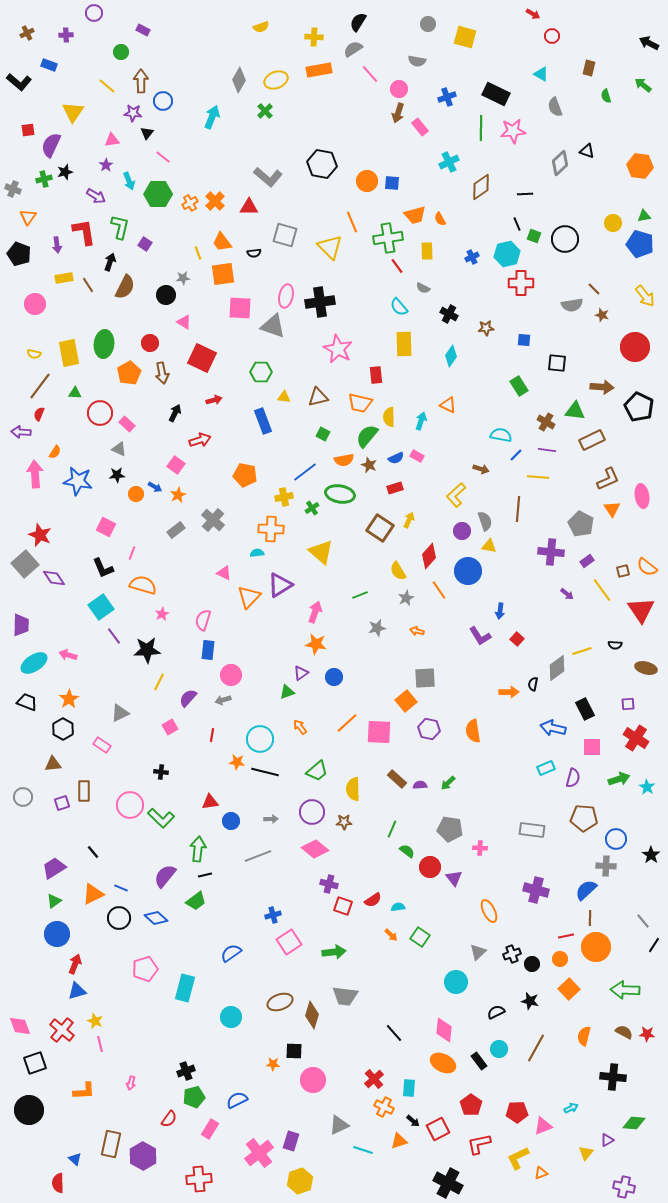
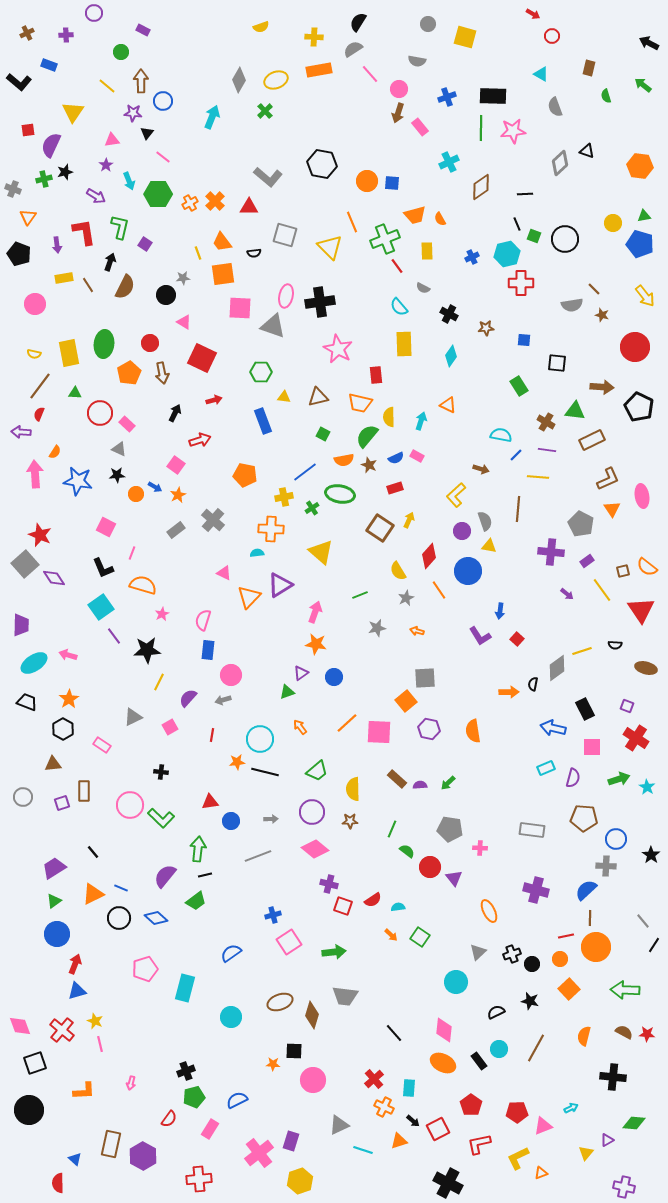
black rectangle at (496, 94): moved 3 px left, 2 px down; rotated 24 degrees counterclockwise
green cross at (388, 238): moved 3 px left, 1 px down; rotated 12 degrees counterclockwise
purple square at (628, 704): moved 1 px left, 2 px down; rotated 24 degrees clockwise
gray triangle at (120, 713): moved 13 px right, 4 px down
orange star at (237, 762): rotated 14 degrees counterclockwise
brown star at (344, 822): moved 6 px right, 1 px up
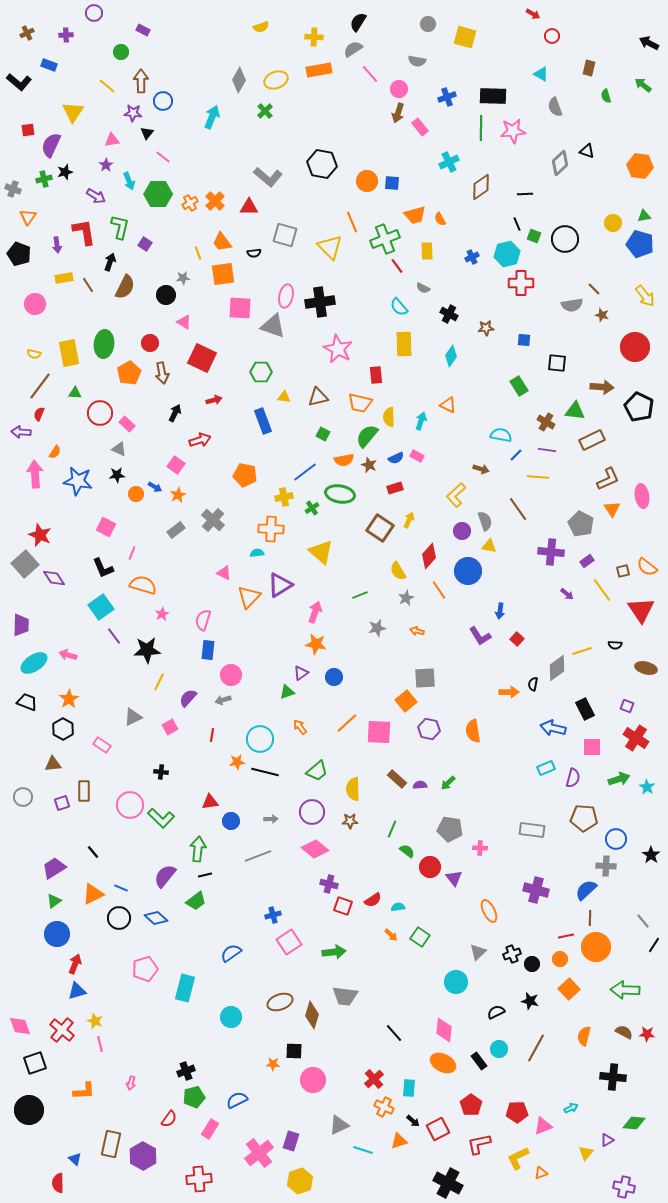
brown line at (518, 509): rotated 40 degrees counterclockwise
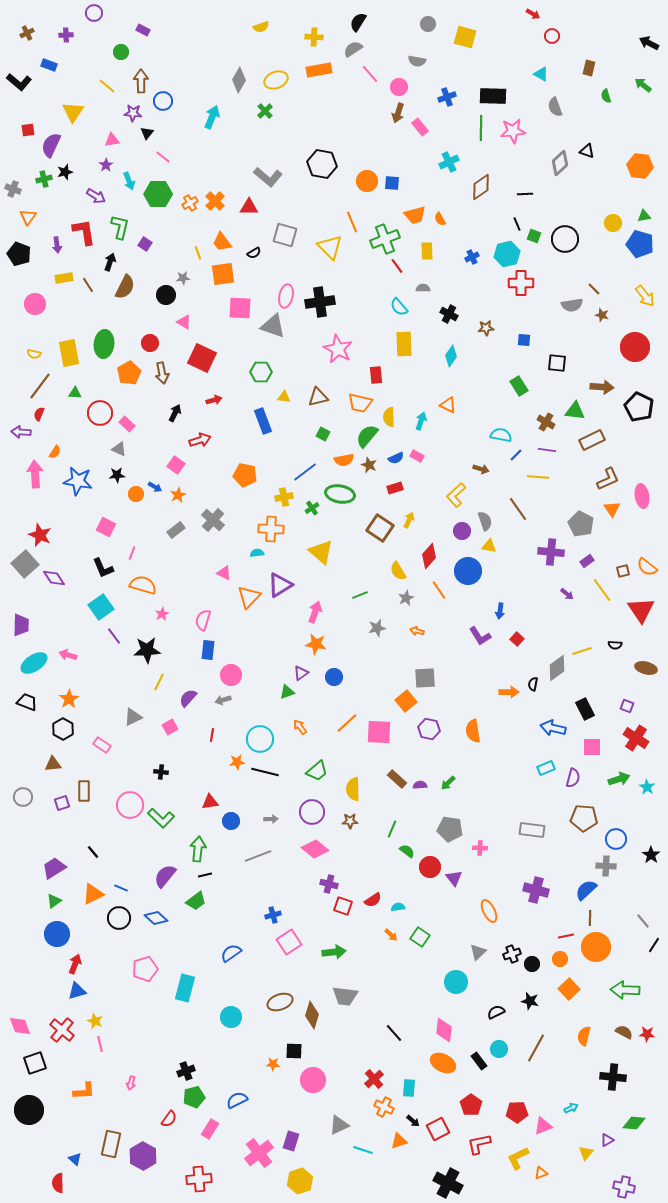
pink circle at (399, 89): moved 2 px up
black semicircle at (254, 253): rotated 24 degrees counterclockwise
gray semicircle at (423, 288): rotated 152 degrees clockwise
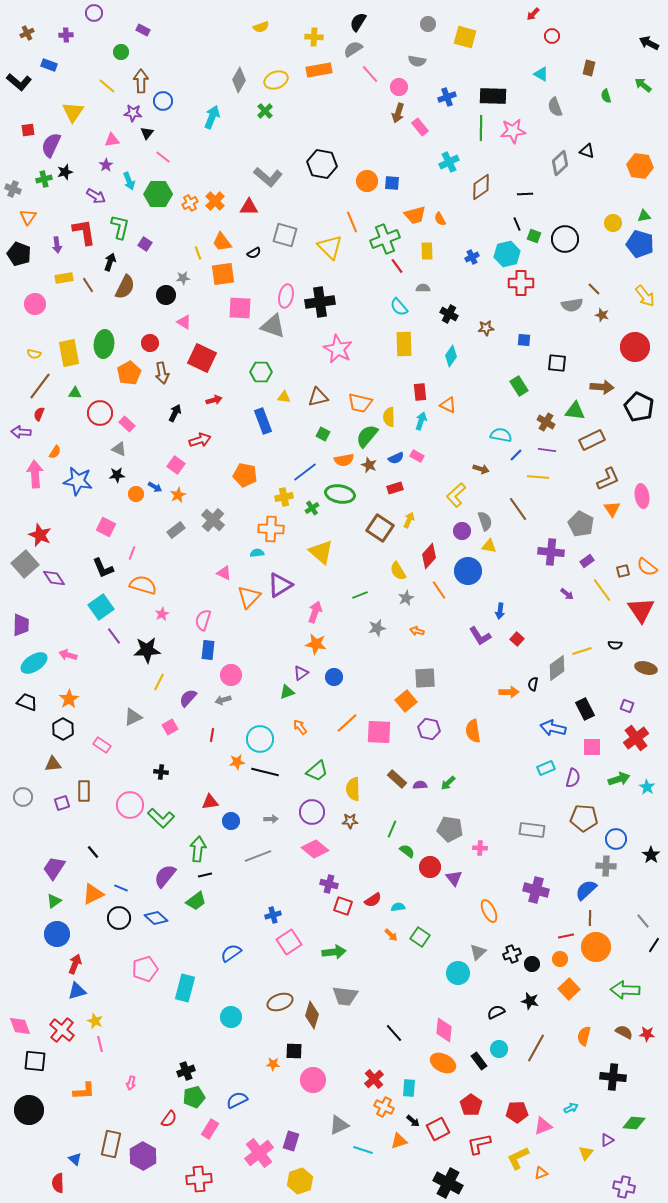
red arrow at (533, 14): rotated 104 degrees clockwise
red rectangle at (376, 375): moved 44 px right, 17 px down
red cross at (636, 738): rotated 20 degrees clockwise
purple trapezoid at (54, 868): rotated 25 degrees counterclockwise
cyan circle at (456, 982): moved 2 px right, 9 px up
black square at (35, 1063): moved 2 px up; rotated 25 degrees clockwise
